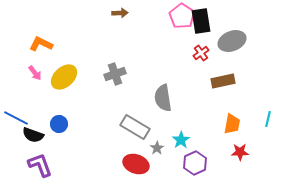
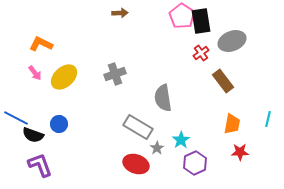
brown rectangle: rotated 65 degrees clockwise
gray rectangle: moved 3 px right
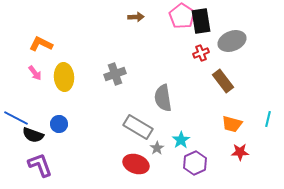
brown arrow: moved 16 px right, 4 px down
red cross: rotated 14 degrees clockwise
yellow ellipse: rotated 52 degrees counterclockwise
orange trapezoid: rotated 95 degrees clockwise
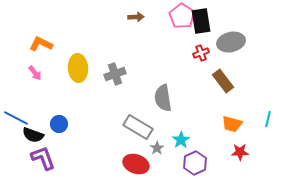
gray ellipse: moved 1 px left, 1 px down; rotated 8 degrees clockwise
yellow ellipse: moved 14 px right, 9 px up
purple L-shape: moved 3 px right, 7 px up
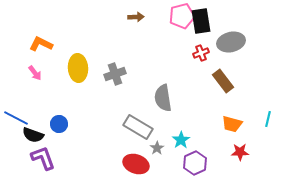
pink pentagon: rotated 25 degrees clockwise
